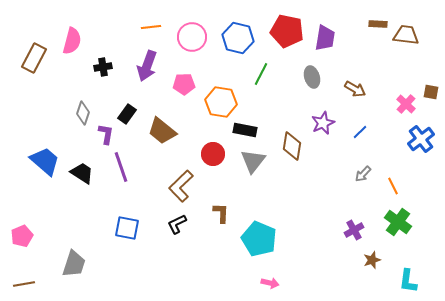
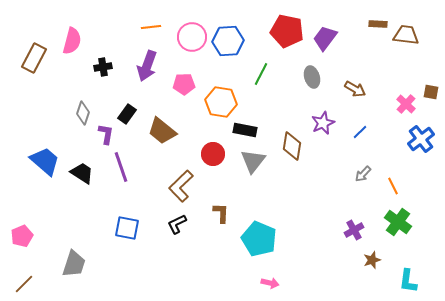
blue hexagon at (238, 38): moved 10 px left, 3 px down; rotated 16 degrees counterclockwise
purple trapezoid at (325, 38): rotated 152 degrees counterclockwise
brown line at (24, 284): rotated 35 degrees counterclockwise
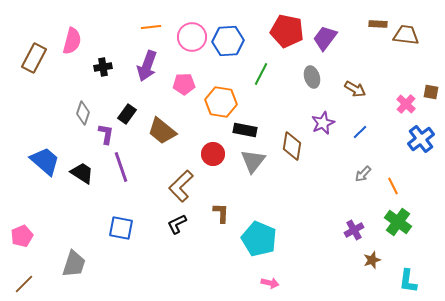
blue square at (127, 228): moved 6 px left
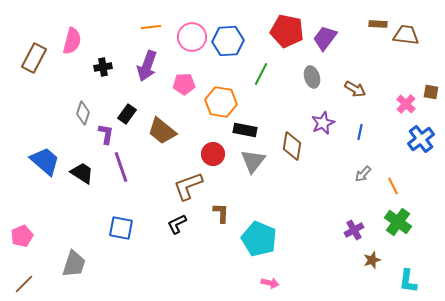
blue line at (360, 132): rotated 35 degrees counterclockwise
brown L-shape at (181, 186): moved 7 px right; rotated 24 degrees clockwise
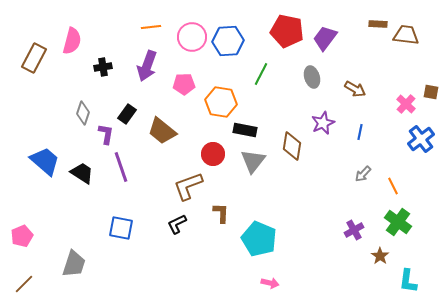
brown star at (372, 260): moved 8 px right, 4 px up; rotated 18 degrees counterclockwise
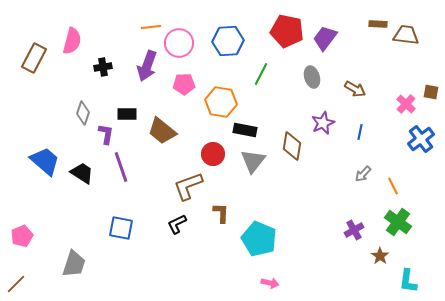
pink circle at (192, 37): moved 13 px left, 6 px down
black rectangle at (127, 114): rotated 54 degrees clockwise
brown line at (24, 284): moved 8 px left
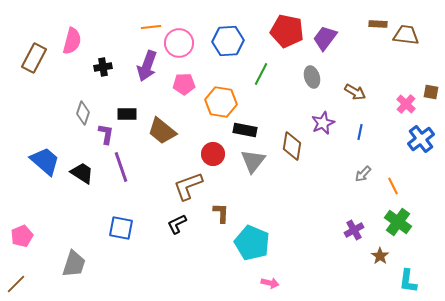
brown arrow at (355, 89): moved 3 px down
cyan pentagon at (259, 239): moved 7 px left, 4 px down
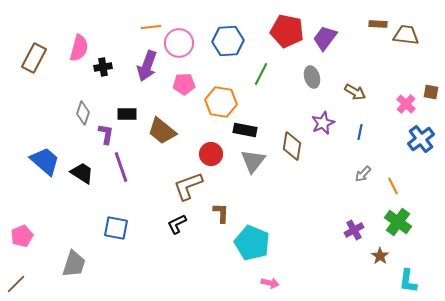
pink semicircle at (72, 41): moved 7 px right, 7 px down
red circle at (213, 154): moved 2 px left
blue square at (121, 228): moved 5 px left
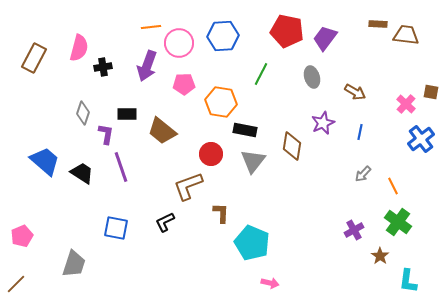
blue hexagon at (228, 41): moved 5 px left, 5 px up
black L-shape at (177, 224): moved 12 px left, 2 px up
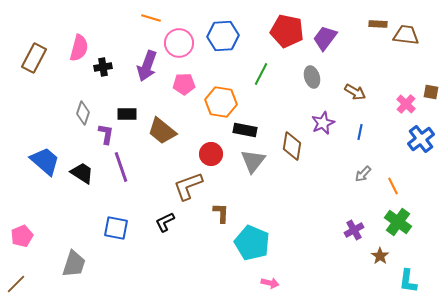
orange line at (151, 27): moved 9 px up; rotated 24 degrees clockwise
